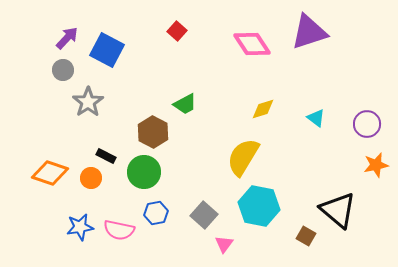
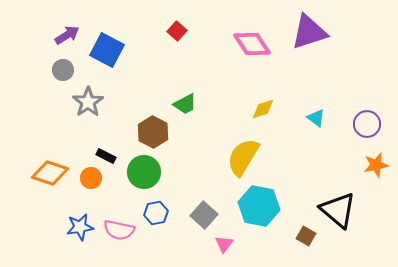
purple arrow: moved 3 px up; rotated 15 degrees clockwise
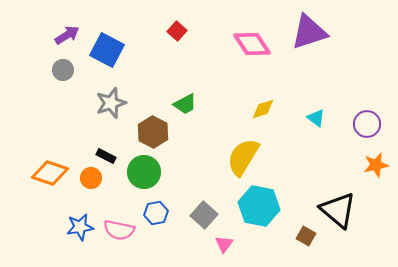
gray star: moved 23 px right, 1 px down; rotated 16 degrees clockwise
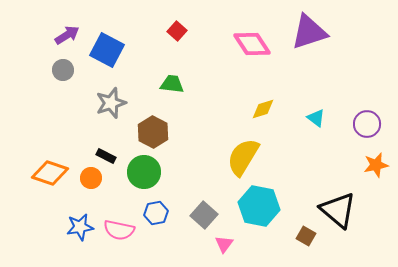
green trapezoid: moved 13 px left, 20 px up; rotated 145 degrees counterclockwise
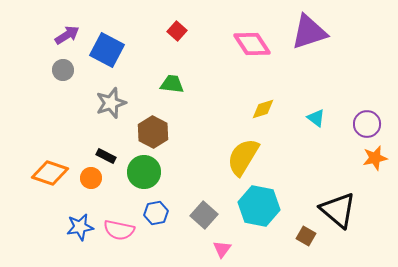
orange star: moved 1 px left, 7 px up
pink triangle: moved 2 px left, 5 px down
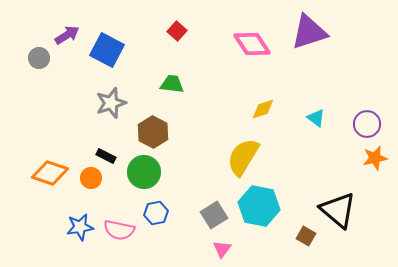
gray circle: moved 24 px left, 12 px up
gray square: moved 10 px right; rotated 16 degrees clockwise
